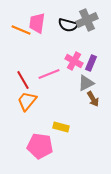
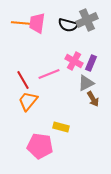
orange line: moved 7 px up; rotated 18 degrees counterclockwise
orange trapezoid: moved 1 px right
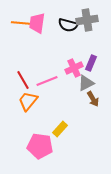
gray cross: rotated 15 degrees clockwise
pink cross: moved 7 px down; rotated 36 degrees clockwise
pink line: moved 2 px left, 7 px down
yellow rectangle: moved 1 px left, 2 px down; rotated 63 degrees counterclockwise
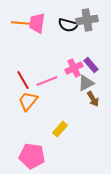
purple rectangle: moved 2 px down; rotated 63 degrees counterclockwise
pink pentagon: moved 8 px left, 10 px down
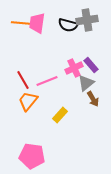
gray triangle: rotated 12 degrees counterclockwise
yellow rectangle: moved 14 px up
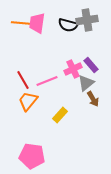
pink cross: moved 1 px left, 1 px down
